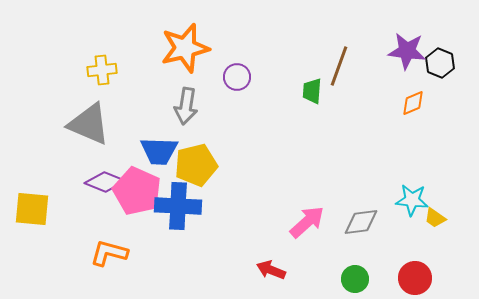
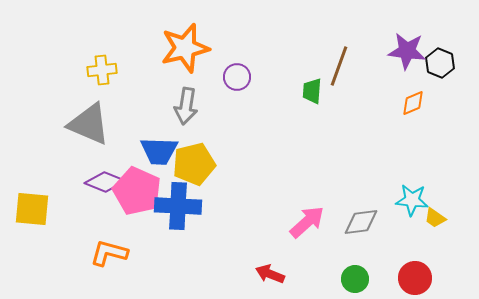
yellow pentagon: moved 2 px left, 1 px up
red arrow: moved 1 px left, 4 px down
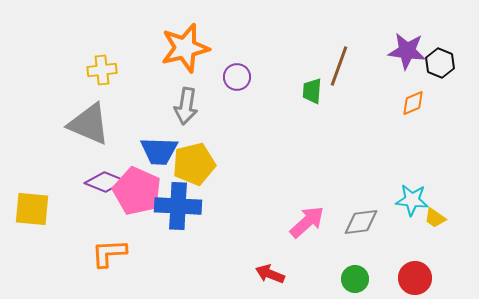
orange L-shape: rotated 18 degrees counterclockwise
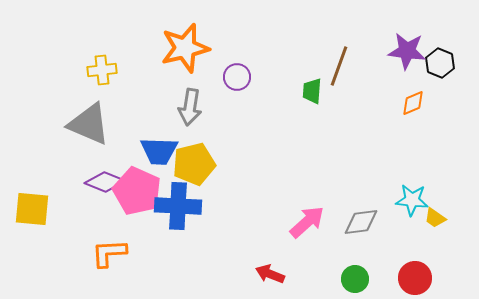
gray arrow: moved 4 px right, 1 px down
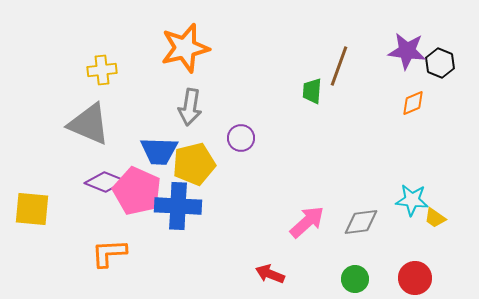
purple circle: moved 4 px right, 61 px down
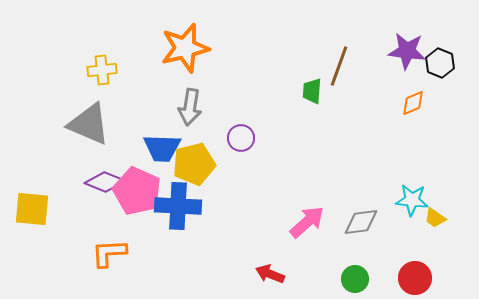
blue trapezoid: moved 3 px right, 3 px up
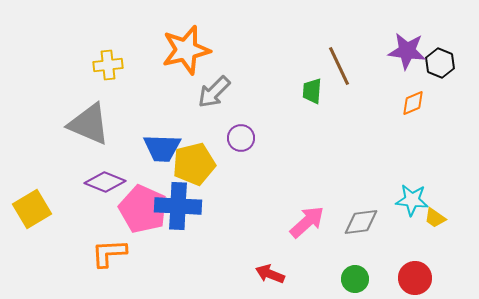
orange star: moved 1 px right, 2 px down
brown line: rotated 45 degrees counterclockwise
yellow cross: moved 6 px right, 5 px up
gray arrow: moved 24 px right, 15 px up; rotated 36 degrees clockwise
pink pentagon: moved 6 px right, 18 px down
yellow square: rotated 36 degrees counterclockwise
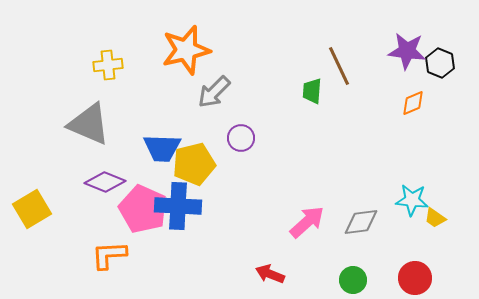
orange L-shape: moved 2 px down
green circle: moved 2 px left, 1 px down
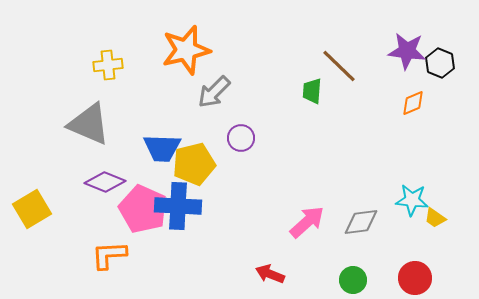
brown line: rotated 21 degrees counterclockwise
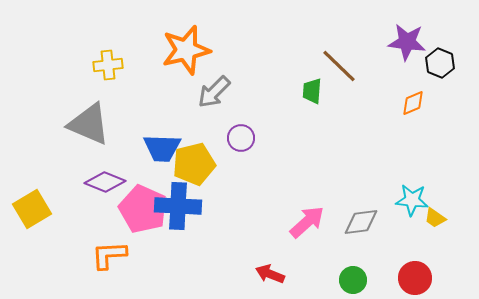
purple star: moved 9 px up
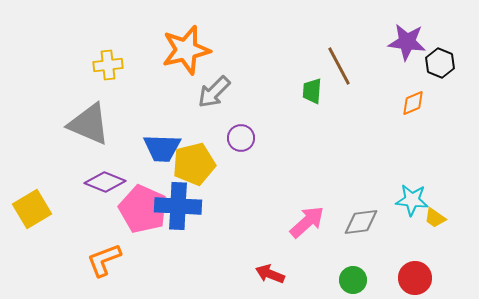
brown line: rotated 18 degrees clockwise
orange L-shape: moved 5 px left, 5 px down; rotated 18 degrees counterclockwise
